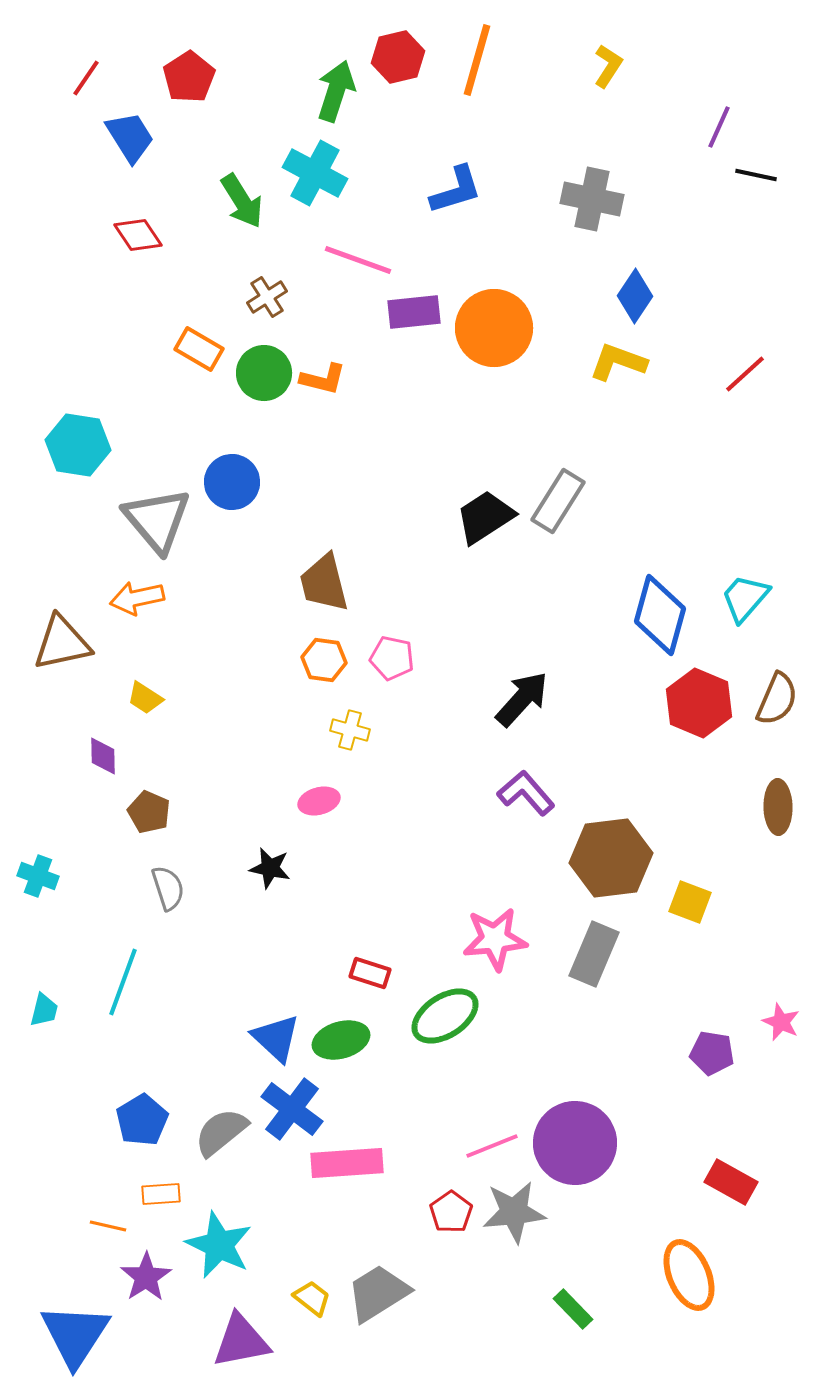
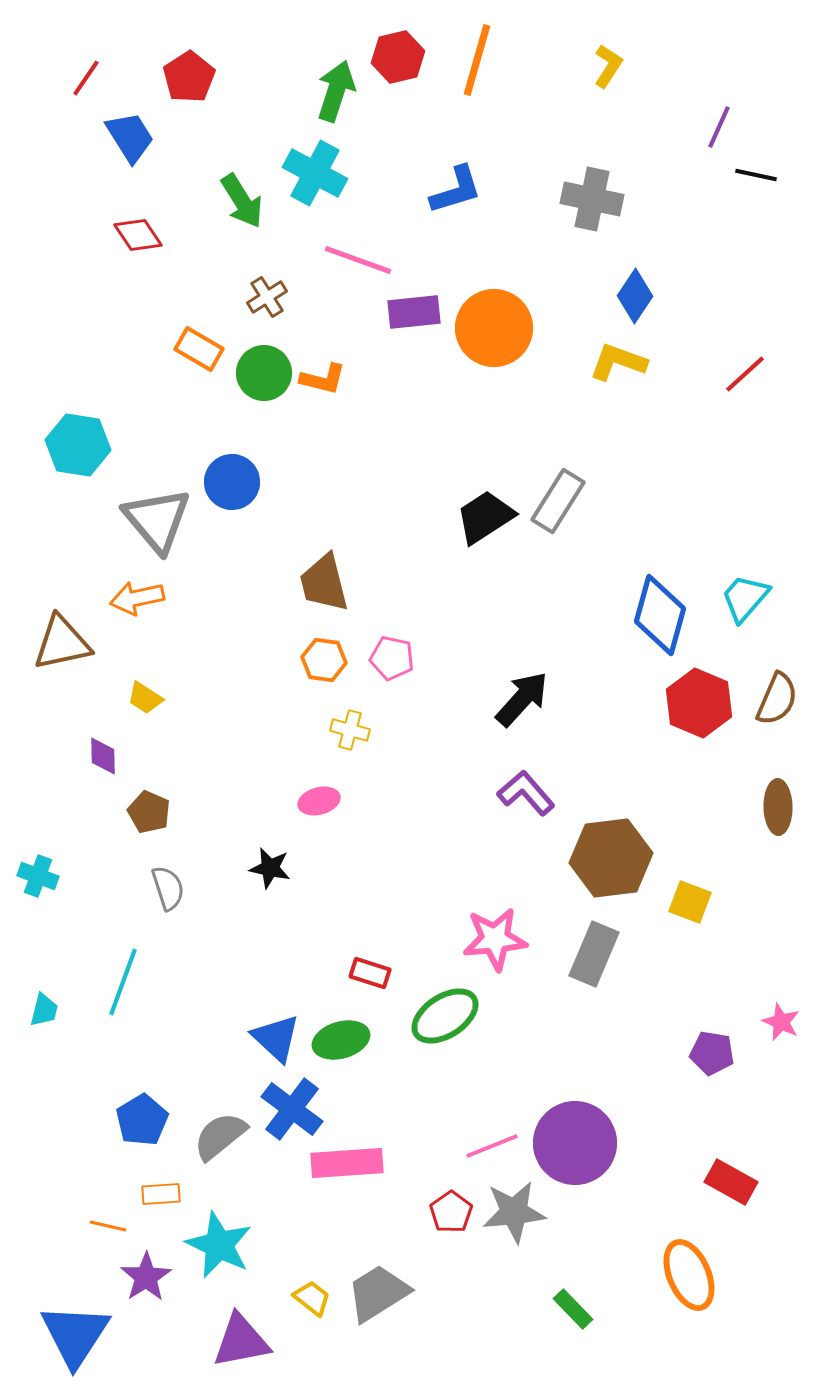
gray semicircle at (221, 1132): moved 1 px left, 4 px down
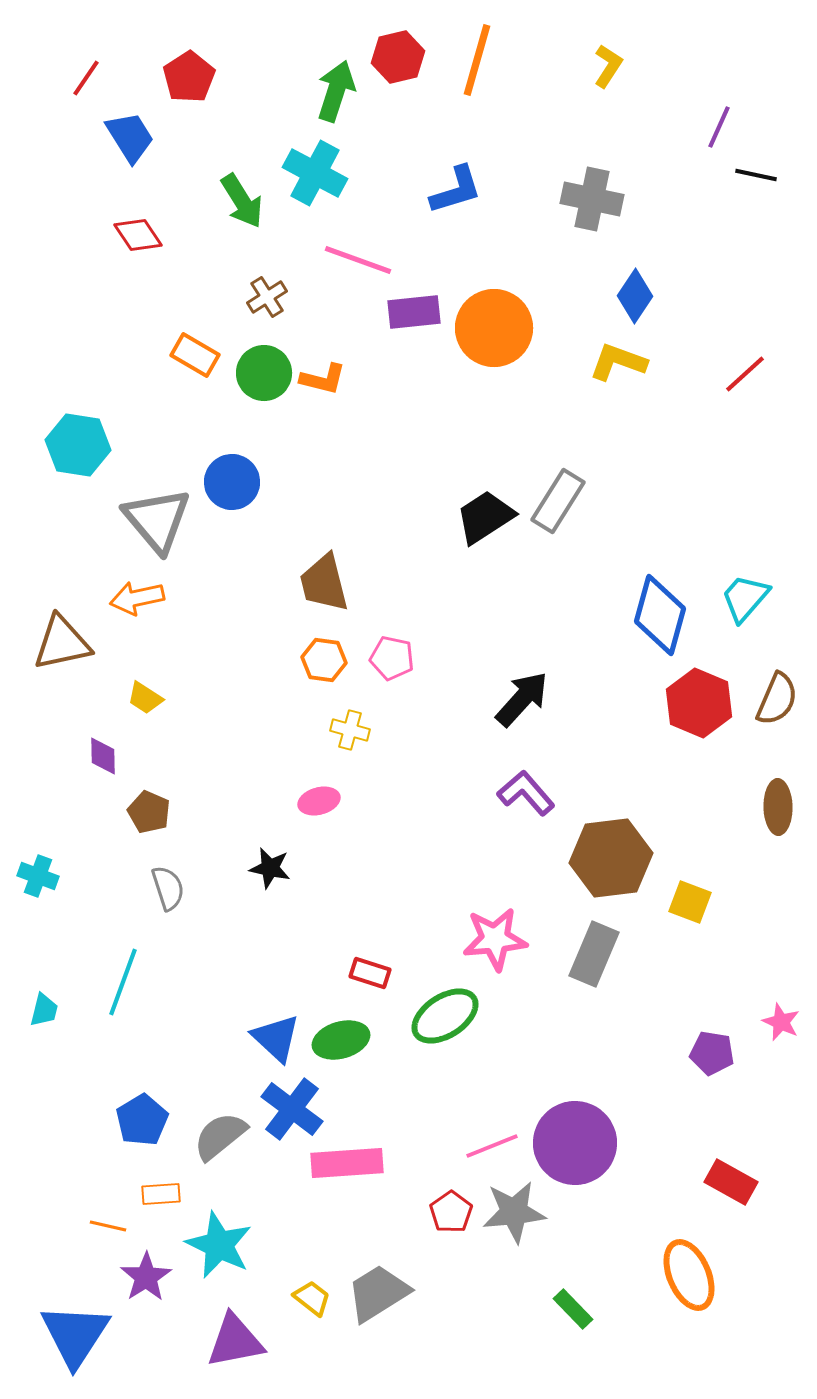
orange rectangle at (199, 349): moved 4 px left, 6 px down
purple triangle at (241, 1341): moved 6 px left
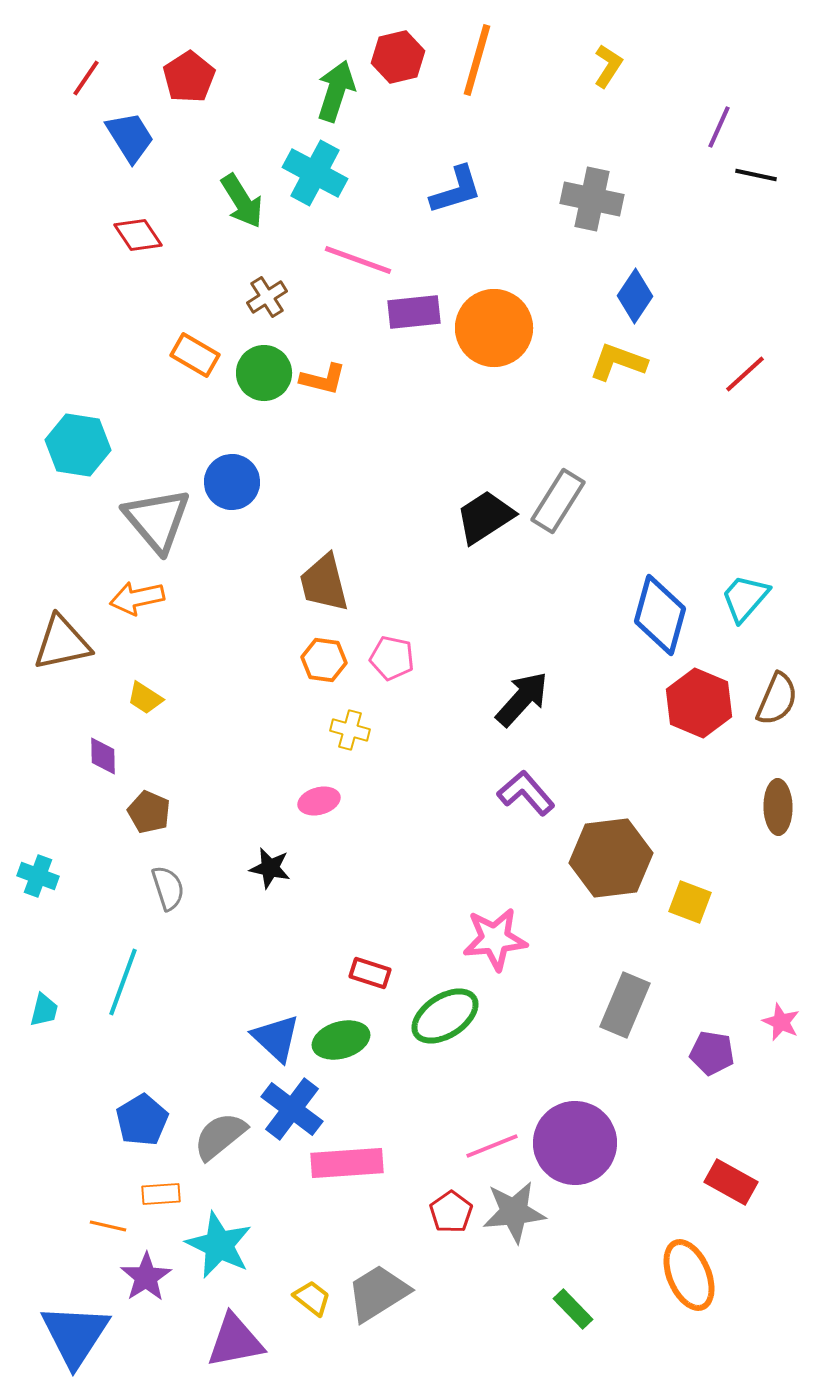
gray rectangle at (594, 954): moved 31 px right, 51 px down
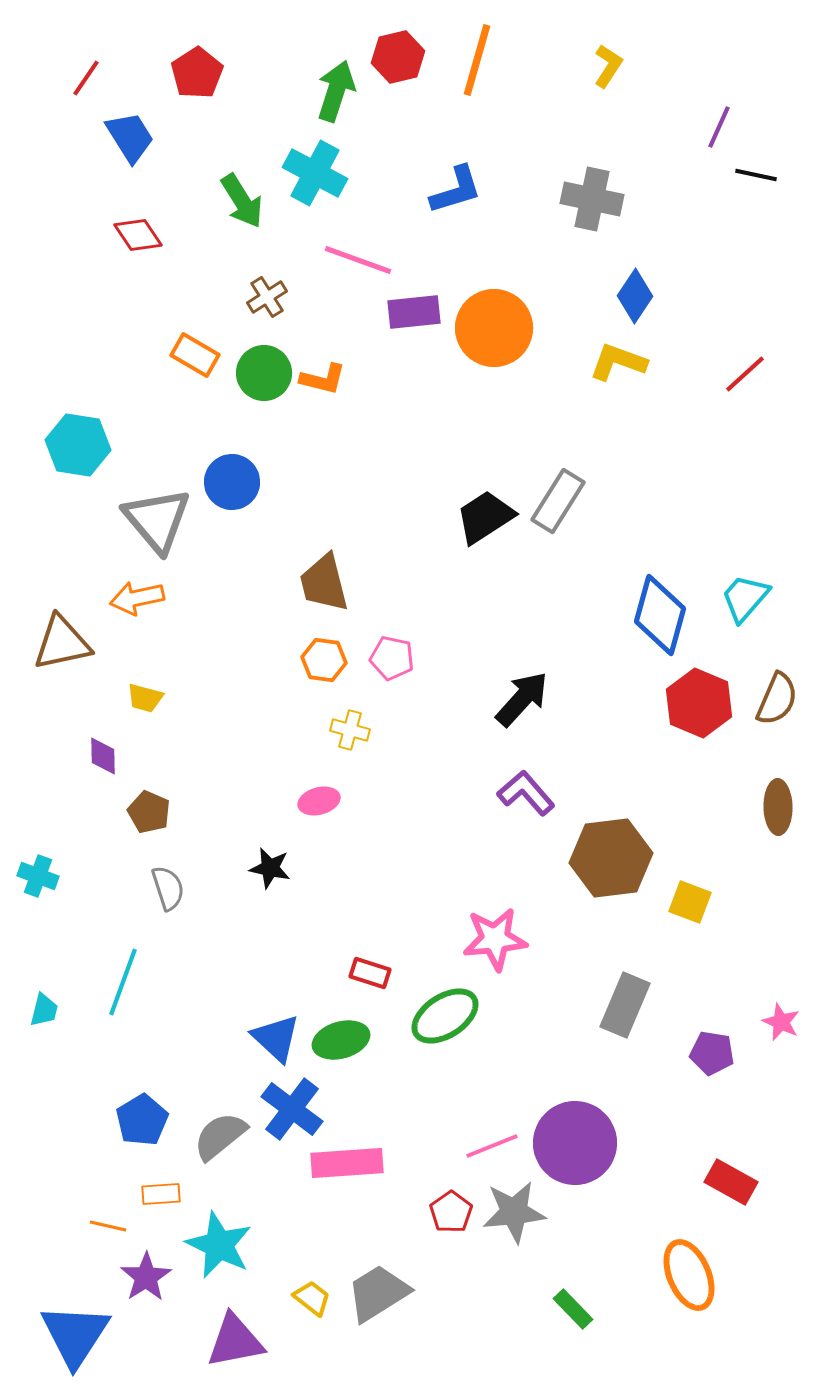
red pentagon at (189, 77): moved 8 px right, 4 px up
yellow trapezoid at (145, 698): rotated 18 degrees counterclockwise
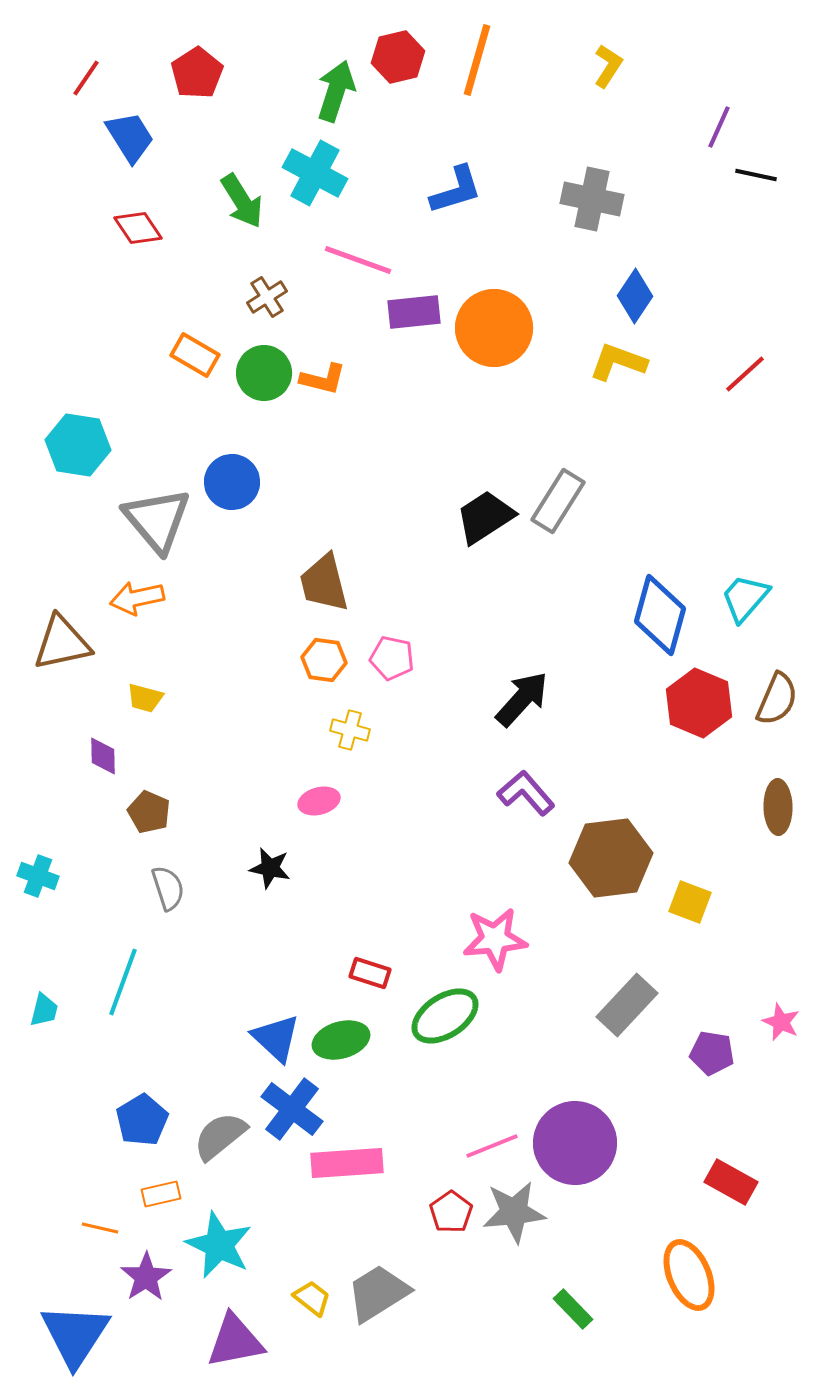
red diamond at (138, 235): moved 7 px up
gray rectangle at (625, 1005): moved 2 px right; rotated 20 degrees clockwise
orange rectangle at (161, 1194): rotated 9 degrees counterclockwise
orange line at (108, 1226): moved 8 px left, 2 px down
